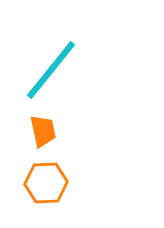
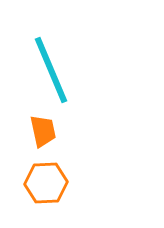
cyan line: rotated 62 degrees counterclockwise
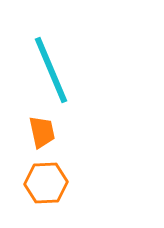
orange trapezoid: moved 1 px left, 1 px down
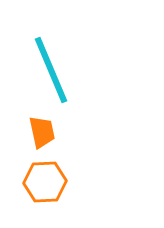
orange hexagon: moved 1 px left, 1 px up
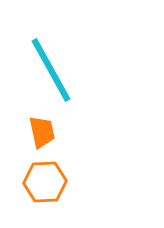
cyan line: rotated 6 degrees counterclockwise
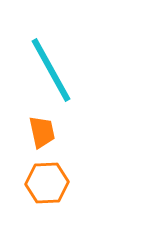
orange hexagon: moved 2 px right, 1 px down
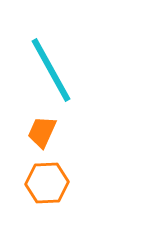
orange trapezoid: rotated 144 degrees counterclockwise
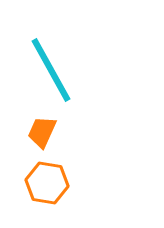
orange hexagon: rotated 12 degrees clockwise
